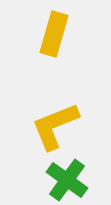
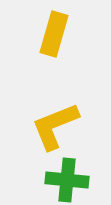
green cross: rotated 30 degrees counterclockwise
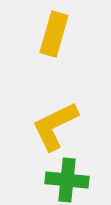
yellow L-shape: rotated 4 degrees counterclockwise
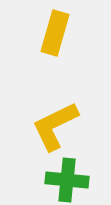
yellow rectangle: moved 1 px right, 1 px up
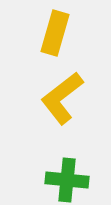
yellow L-shape: moved 7 px right, 28 px up; rotated 12 degrees counterclockwise
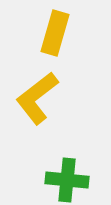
yellow L-shape: moved 25 px left
